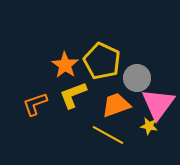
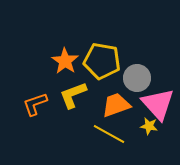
yellow pentagon: rotated 15 degrees counterclockwise
orange star: moved 4 px up
pink triangle: rotated 18 degrees counterclockwise
yellow line: moved 1 px right, 1 px up
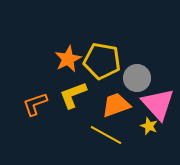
orange star: moved 3 px right, 2 px up; rotated 12 degrees clockwise
yellow star: rotated 12 degrees clockwise
yellow line: moved 3 px left, 1 px down
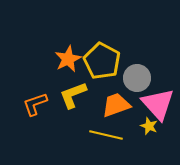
yellow pentagon: rotated 18 degrees clockwise
yellow line: rotated 16 degrees counterclockwise
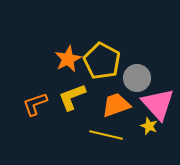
yellow L-shape: moved 1 px left, 2 px down
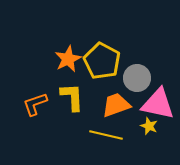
yellow L-shape: rotated 108 degrees clockwise
pink triangle: rotated 36 degrees counterclockwise
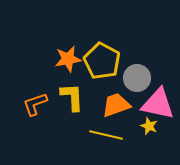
orange star: rotated 16 degrees clockwise
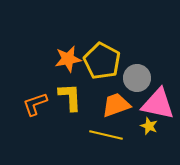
yellow L-shape: moved 2 px left
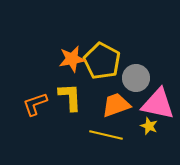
orange star: moved 4 px right
gray circle: moved 1 px left
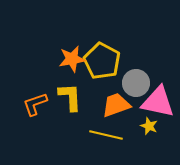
gray circle: moved 5 px down
pink triangle: moved 2 px up
